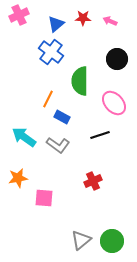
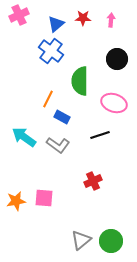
pink arrow: moved 1 px right, 1 px up; rotated 72 degrees clockwise
blue cross: moved 1 px up
pink ellipse: rotated 30 degrees counterclockwise
orange star: moved 2 px left, 23 px down
green circle: moved 1 px left
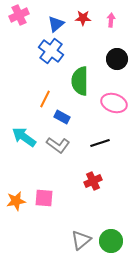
orange line: moved 3 px left
black line: moved 8 px down
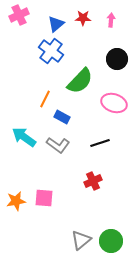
green semicircle: rotated 136 degrees counterclockwise
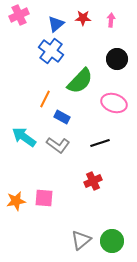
green circle: moved 1 px right
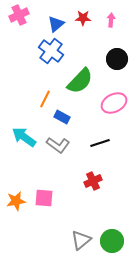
pink ellipse: rotated 45 degrees counterclockwise
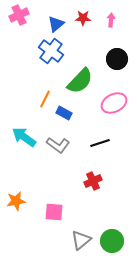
blue rectangle: moved 2 px right, 4 px up
pink square: moved 10 px right, 14 px down
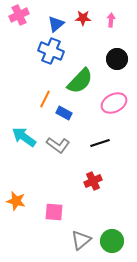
blue cross: rotated 15 degrees counterclockwise
orange star: rotated 24 degrees clockwise
